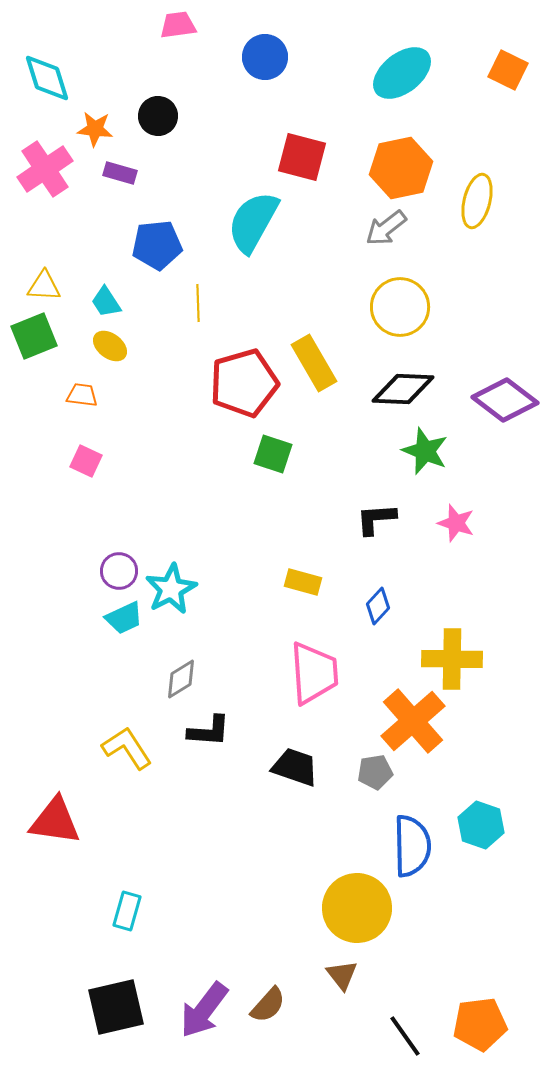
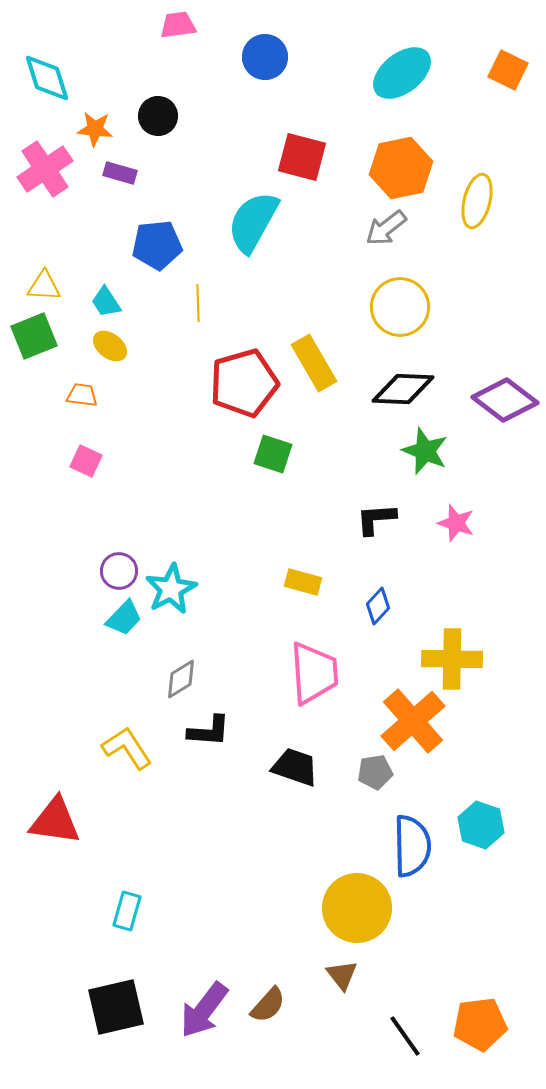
cyan trapezoid at (124, 618): rotated 21 degrees counterclockwise
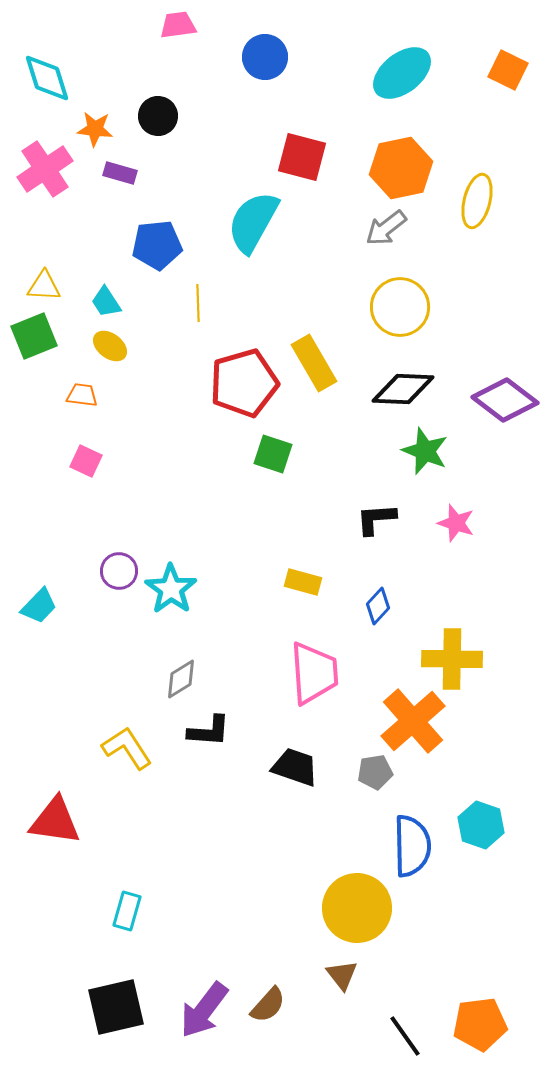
cyan star at (171, 589): rotated 9 degrees counterclockwise
cyan trapezoid at (124, 618): moved 85 px left, 12 px up
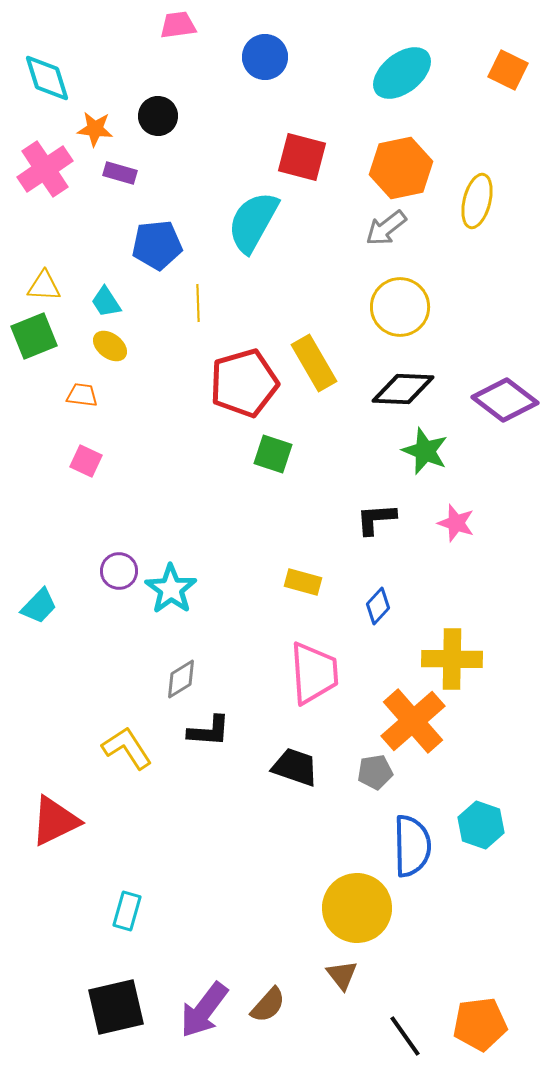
red triangle at (55, 821): rotated 34 degrees counterclockwise
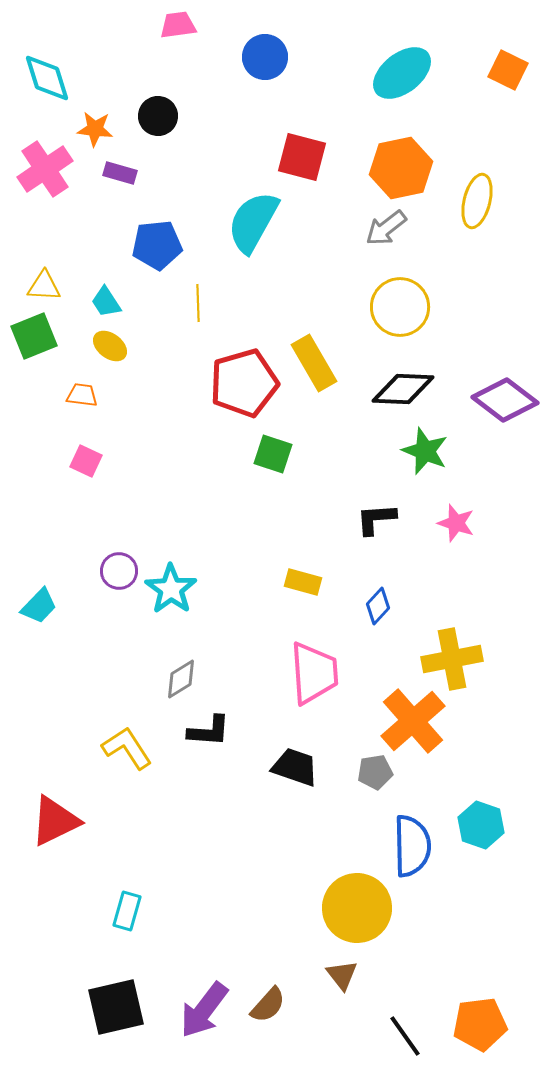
yellow cross at (452, 659): rotated 12 degrees counterclockwise
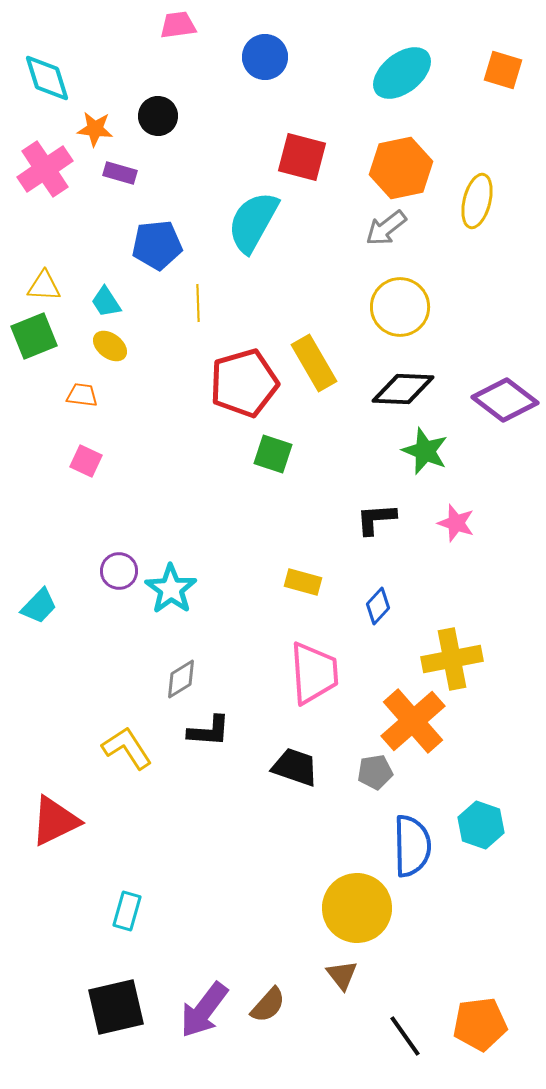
orange square at (508, 70): moved 5 px left; rotated 9 degrees counterclockwise
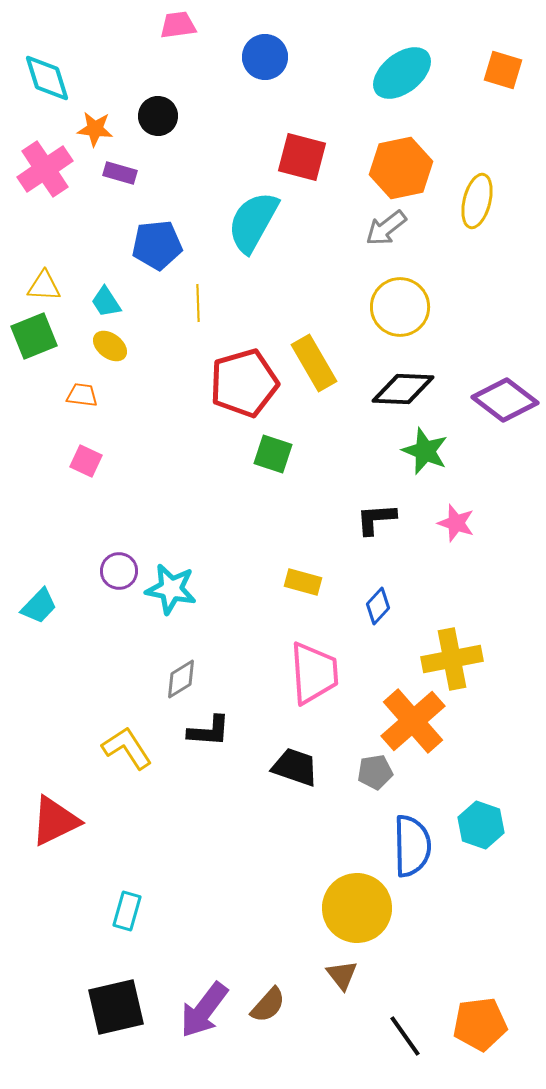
cyan star at (171, 589): rotated 24 degrees counterclockwise
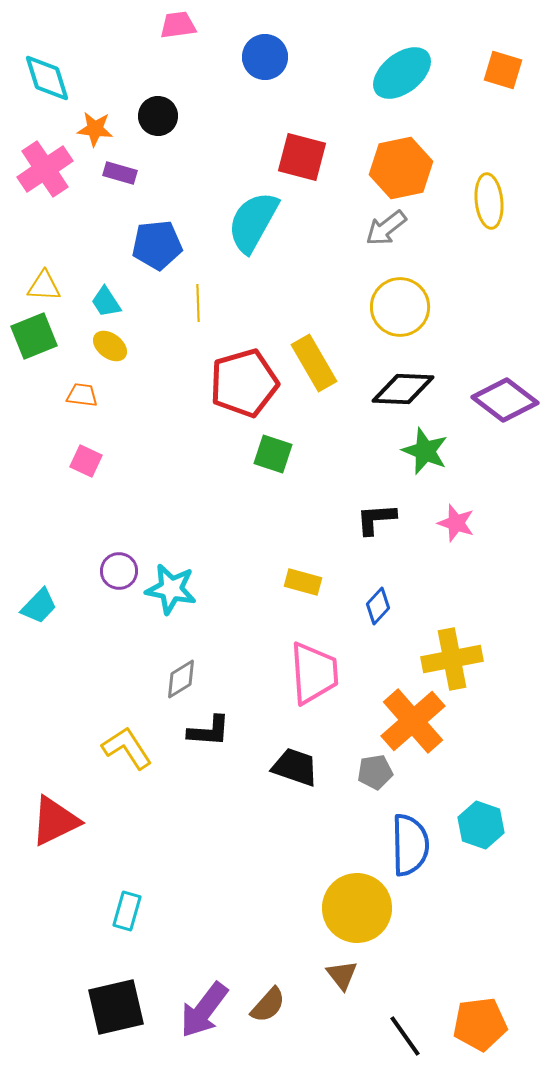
yellow ellipse at (477, 201): moved 12 px right; rotated 20 degrees counterclockwise
blue semicircle at (412, 846): moved 2 px left, 1 px up
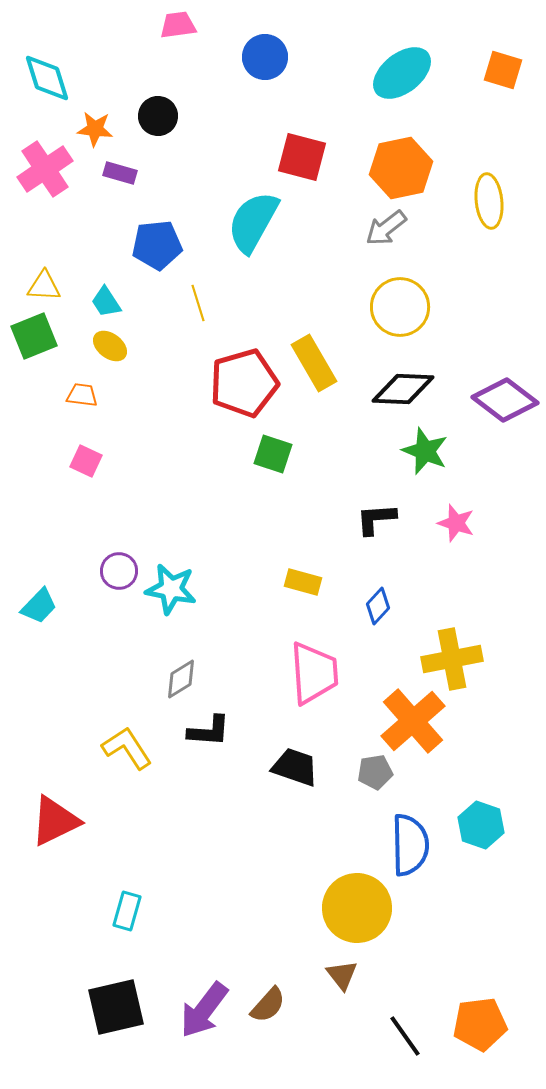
yellow line at (198, 303): rotated 15 degrees counterclockwise
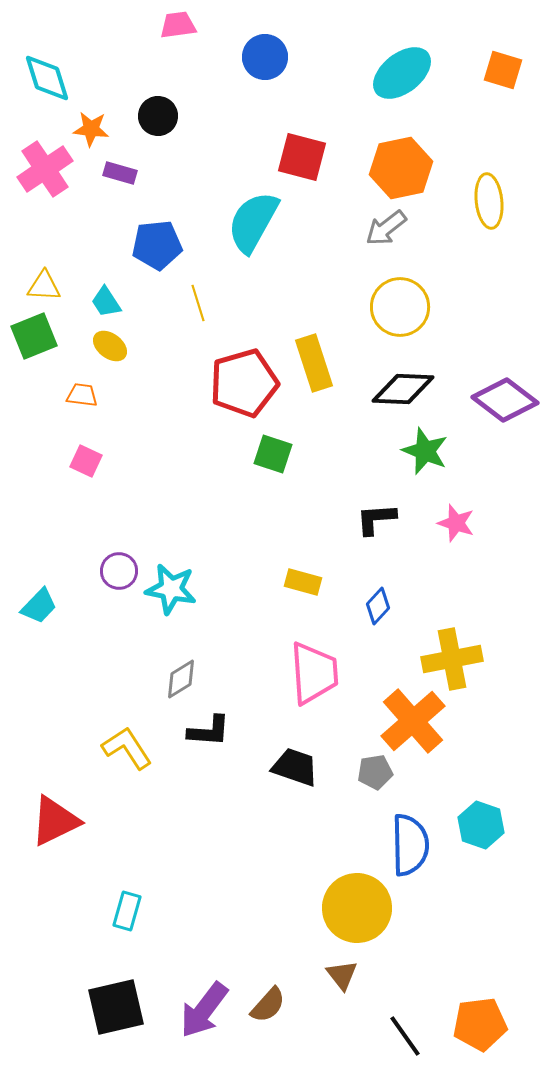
orange star at (95, 129): moved 4 px left
yellow rectangle at (314, 363): rotated 12 degrees clockwise
